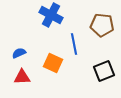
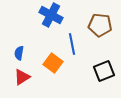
brown pentagon: moved 2 px left
blue line: moved 2 px left
blue semicircle: rotated 56 degrees counterclockwise
orange square: rotated 12 degrees clockwise
red triangle: rotated 30 degrees counterclockwise
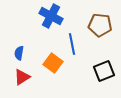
blue cross: moved 1 px down
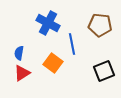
blue cross: moved 3 px left, 7 px down
red triangle: moved 4 px up
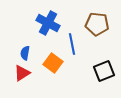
brown pentagon: moved 3 px left, 1 px up
blue semicircle: moved 6 px right
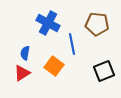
orange square: moved 1 px right, 3 px down
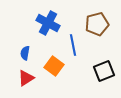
brown pentagon: rotated 20 degrees counterclockwise
blue line: moved 1 px right, 1 px down
red triangle: moved 4 px right, 5 px down
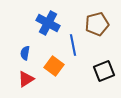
red triangle: moved 1 px down
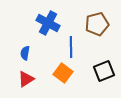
blue line: moved 2 px left, 2 px down; rotated 10 degrees clockwise
orange square: moved 9 px right, 7 px down
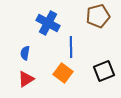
brown pentagon: moved 1 px right, 8 px up
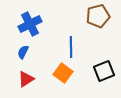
blue cross: moved 18 px left, 1 px down; rotated 35 degrees clockwise
blue semicircle: moved 2 px left, 1 px up; rotated 16 degrees clockwise
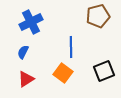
blue cross: moved 1 px right, 2 px up
